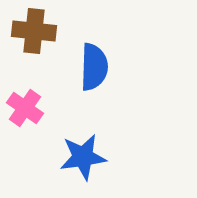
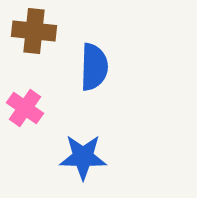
blue star: rotated 9 degrees clockwise
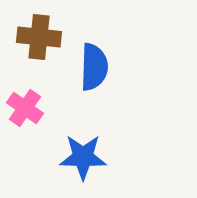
brown cross: moved 5 px right, 6 px down
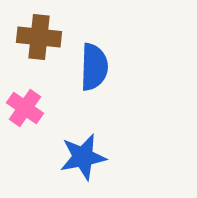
blue star: rotated 12 degrees counterclockwise
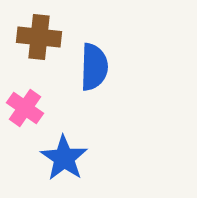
blue star: moved 19 px left, 1 px down; rotated 27 degrees counterclockwise
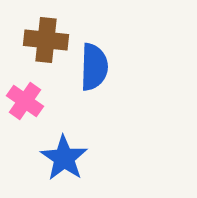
brown cross: moved 7 px right, 3 px down
pink cross: moved 7 px up
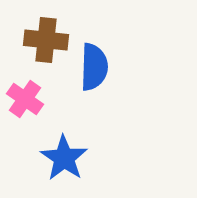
pink cross: moved 2 px up
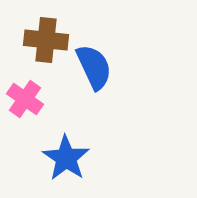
blue semicircle: rotated 27 degrees counterclockwise
blue star: moved 2 px right
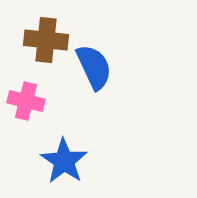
pink cross: moved 1 px right, 2 px down; rotated 21 degrees counterclockwise
blue star: moved 2 px left, 3 px down
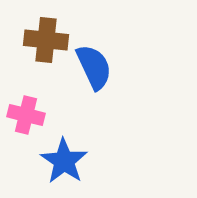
pink cross: moved 14 px down
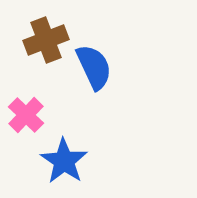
brown cross: rotated 27 degrees counterclockwise
pink cross: rotated 30 degrees clockwise
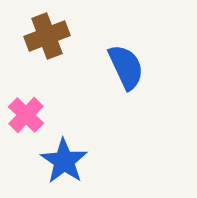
brown cross: moved 1 px right, 4 px up
blue semicircle: moved 32 px right
